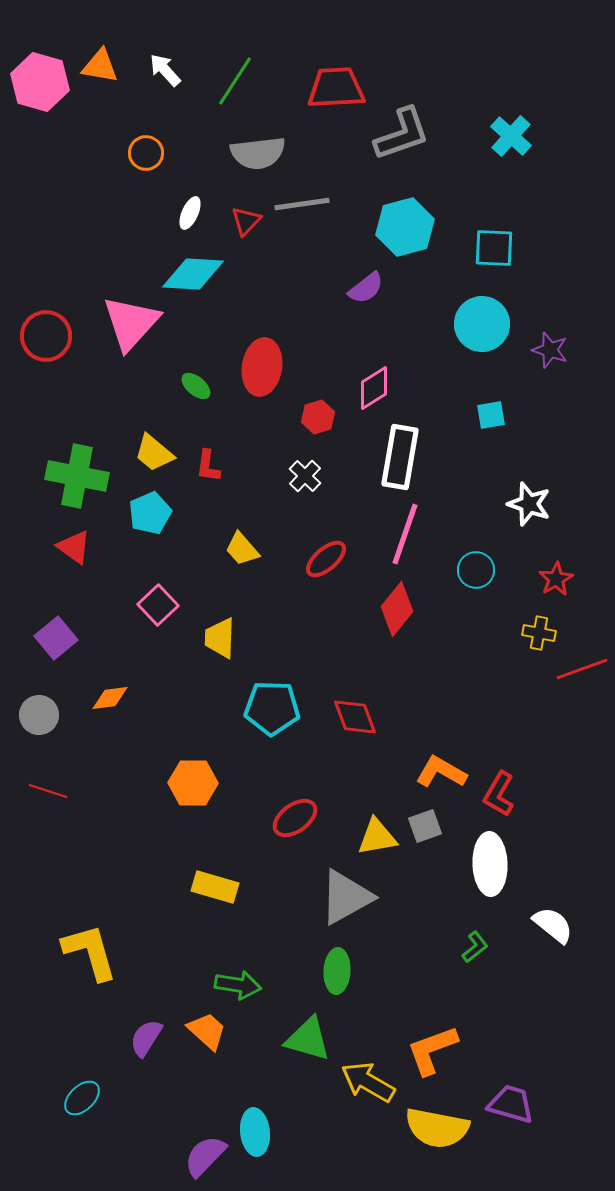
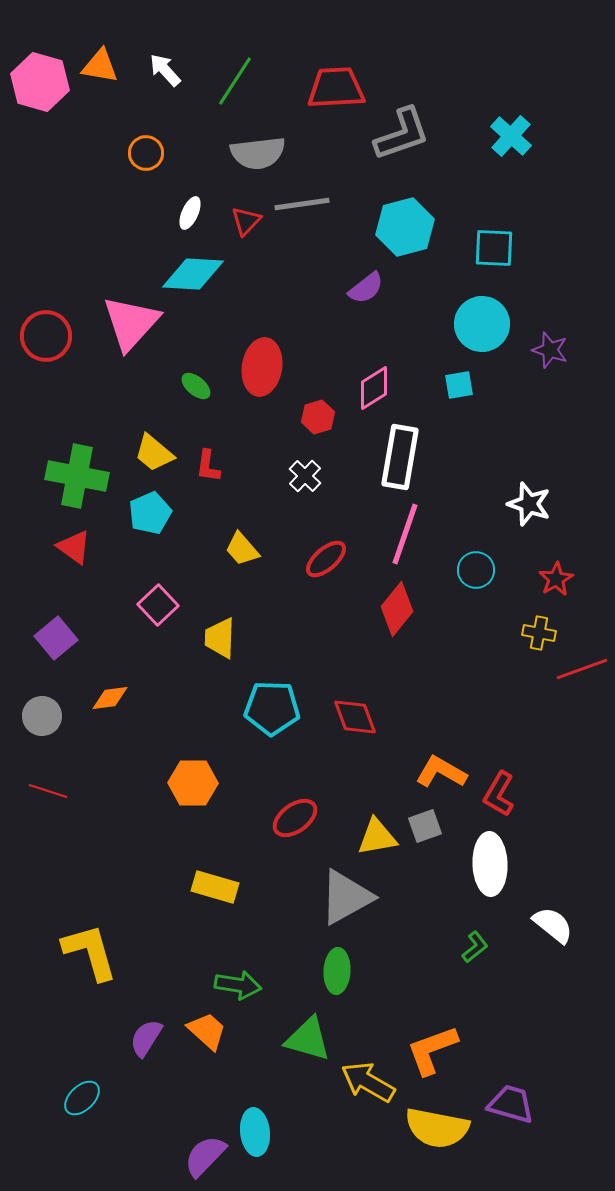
cyan square at (491, 415): moved 32 px left, 30 px up
gray circle at (39, 715): moved 3 px right, 1 px down
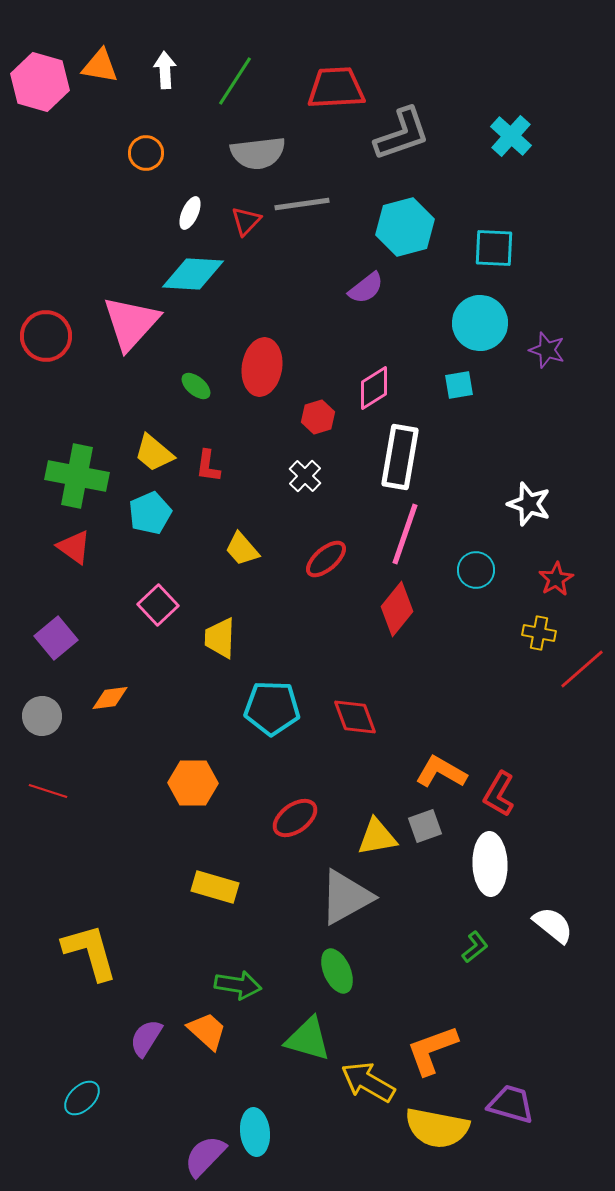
white arrow at (165, 70): rotated 39 degrees clockwise
cyan circle at (482, 324): moved 2 px left, 1 px up
purple star at (550, 350): moved 3 px left
red line at (582, 669): rotated 21 degrees counterclockwise
green ellipse at (337, 971): rotated 27 degrees counterclockwise
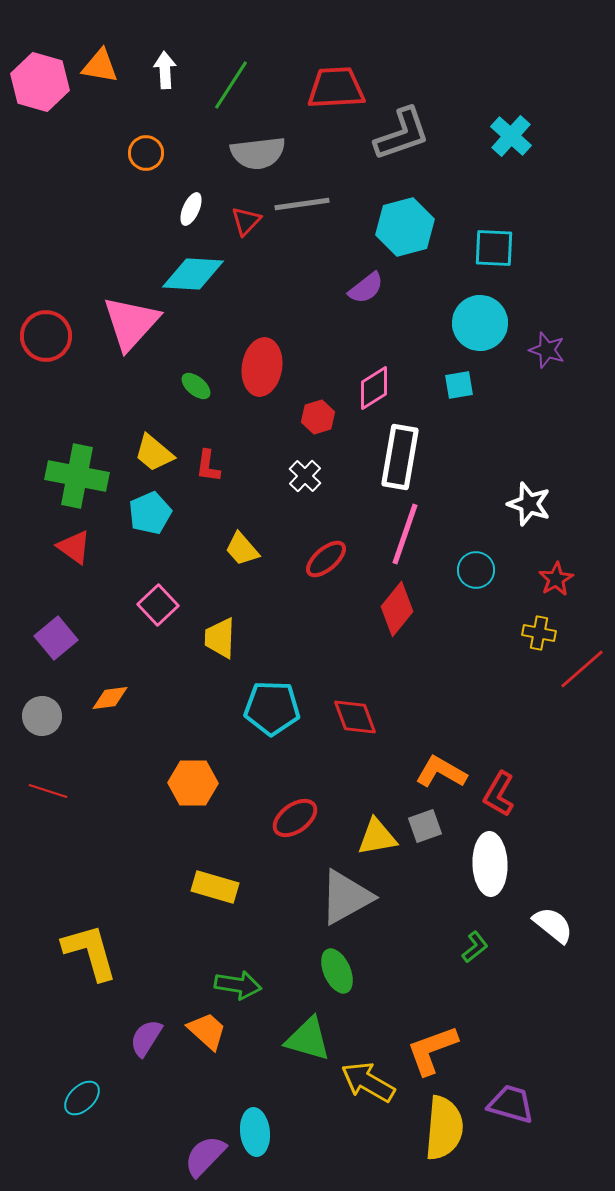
green line at (235, 81): moved 4 px left, 4 px down
white ellipse at (190, 213): moved 1 px right, 4 px up
yellow semicircle at (437, 1128): moved 7 px right; rotated 96 degrees counterclockwise
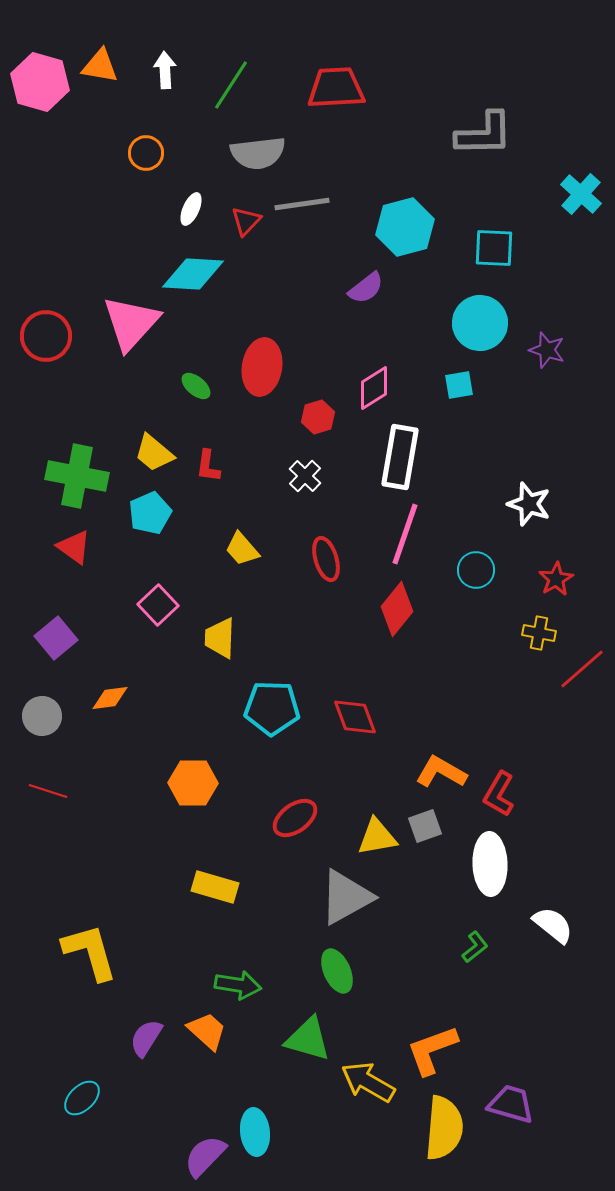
gray L-shape at (402, 134): moved 82 px right; rotated 18 degrees clockwise
cyan cross at (511, 136): moved 70 px right, 58 px down
red ellipse at (326, 559): rotated 66 degrees counterclockwise
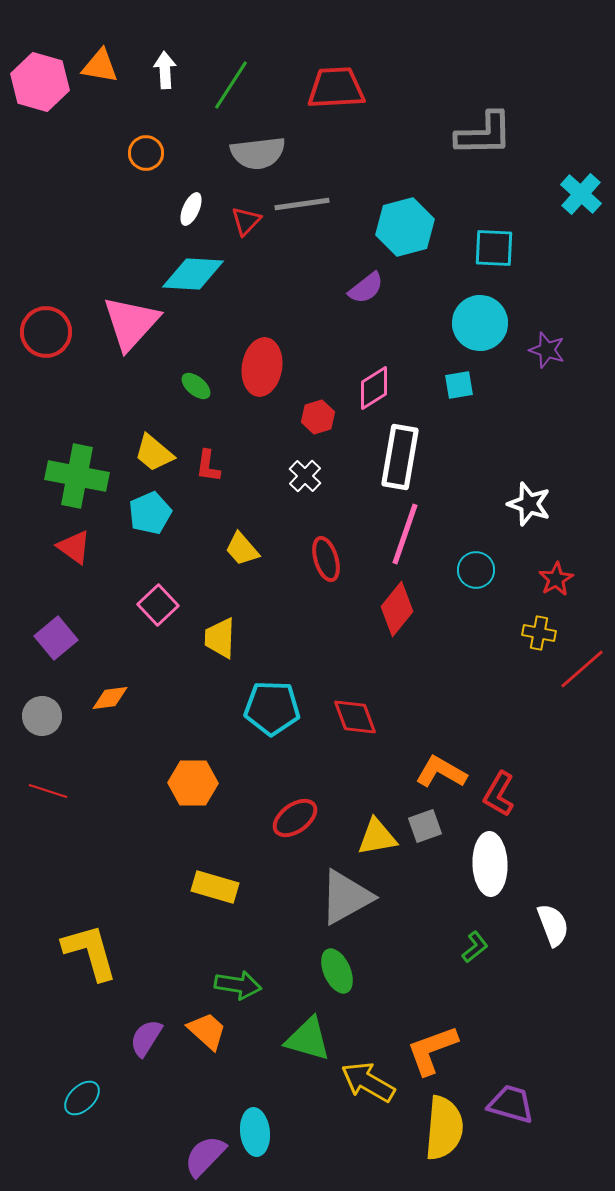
red circle at (46, 336): moved 4 px up
white semicircle at (553, 925): rotated 30 degrees clockwise
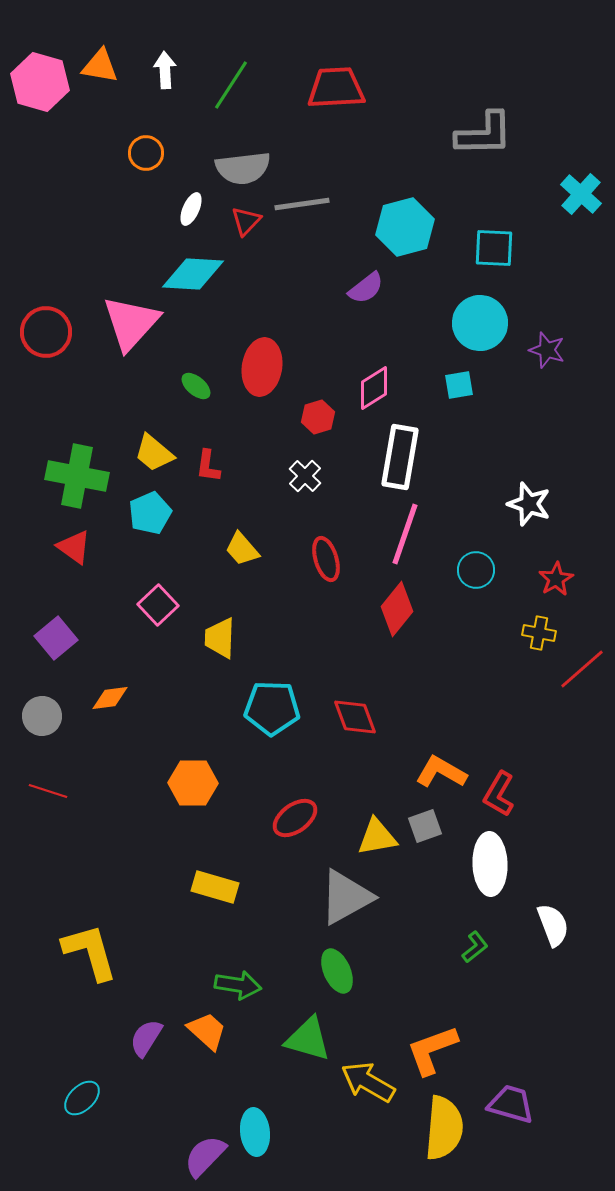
gray semicircle at (258, 153): moved 15 px left, 15 px down
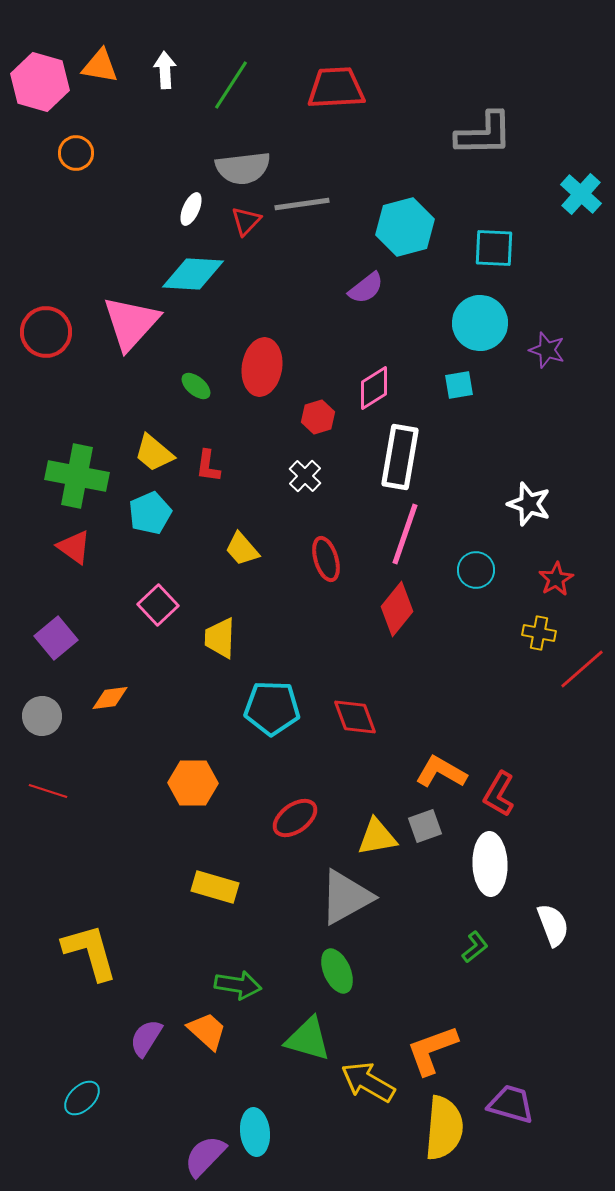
orange circle at (146, 153): moved 70 px left
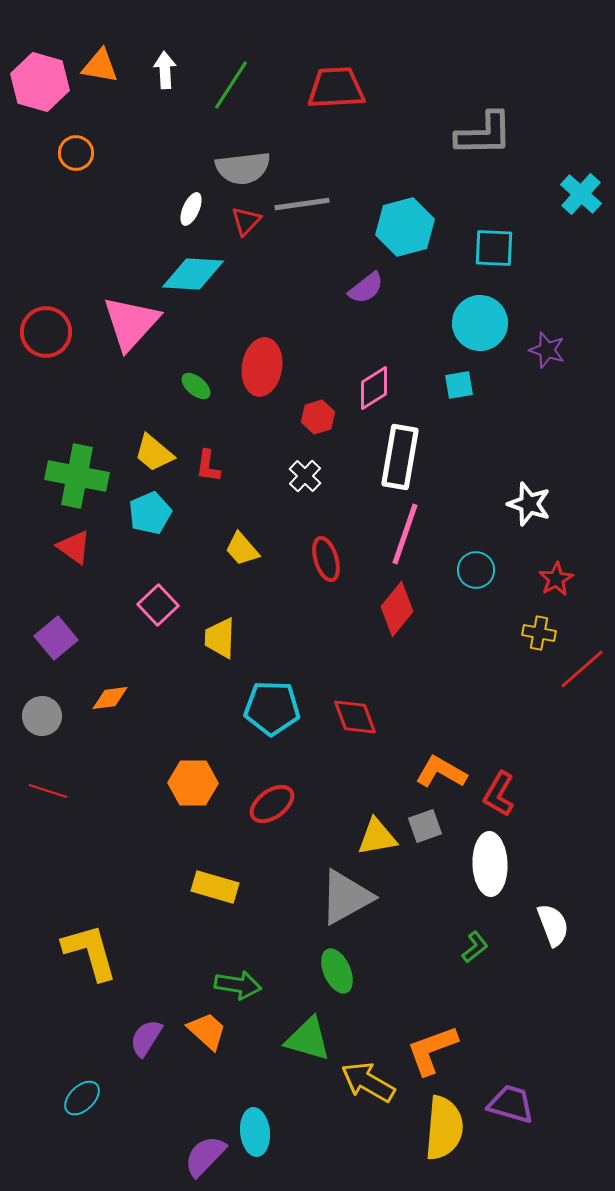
red ellipse at (295, 818): moved 23 px left, 14 px up
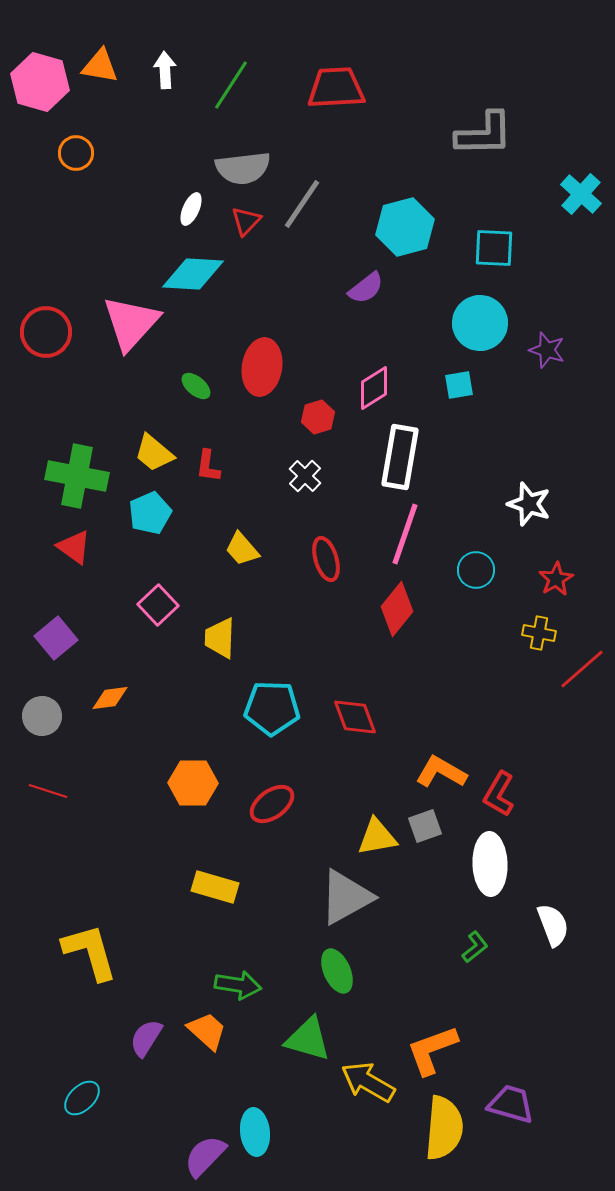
gray line at (302, 204): rotated 48 degrees counterclockwise
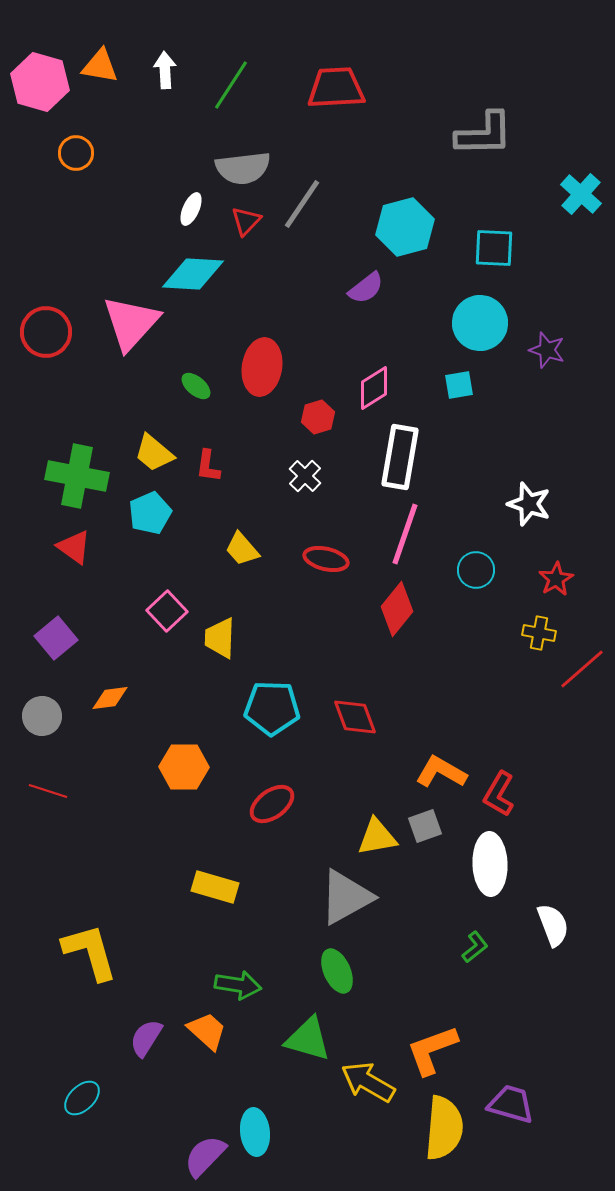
red ellipse at (326, 559): rotated 60 degrees counterclockwise
pink square at (158, 605): moved 9 px right, 6 px down
orange hexagon at (193, 783): moved 9 px left, 16 px up
